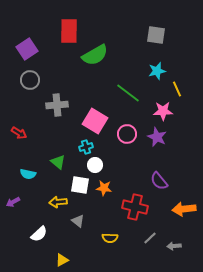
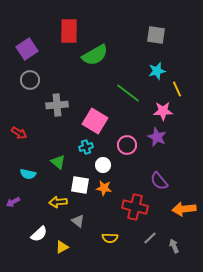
pink circle: moved 11 px down
white circle: moved 8 px right
gray arrow: rotated 72 degrees clockwise
yellow triangle: moved 13 px up
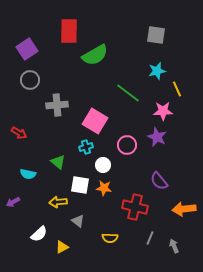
gray line: rotated 24 degrees counterclockwise
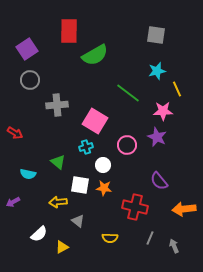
red arrow: moved 4 px left
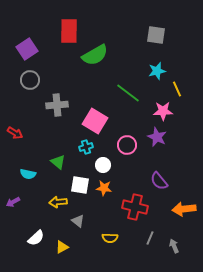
white semicircle: moved 3 px left, 4 px down
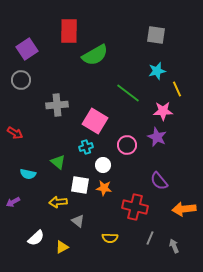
gray circle: moved 9 px left
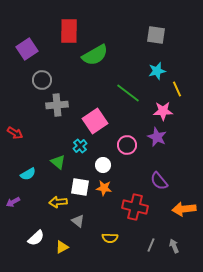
gray circle: moved 21 px right
pink square: rotated 25 degrees clockwise
cyan cross: moved 6 px left, 1 px up; rotated 24 degrees counterclockwise
cyan semicircle: rotated 42 degrees counterclockwise
white square: moved 2 px down
gray line: moved 1 px right, 7 px down
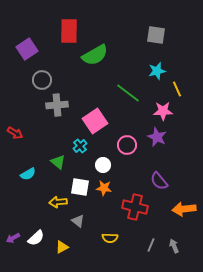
purple arrow: moved 36 px down
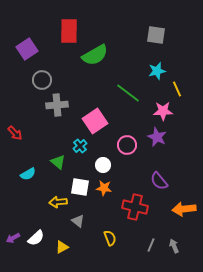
red arrow: rotated 14 degrees clockwise
yellow semicircle: rotated 112 degrees counterclockwise
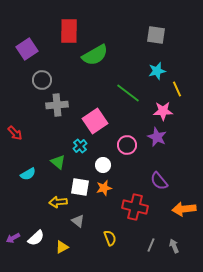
orange star: rotated 21 degrees counterclockwise
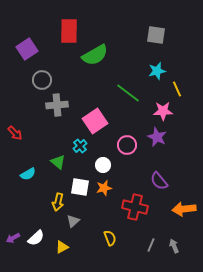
yellow arrow: rotated 72 degrees counterclockwise
gray triangle: moved 5 px left; rotated 40 degrees clockwise
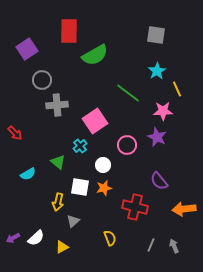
cyan star: rotated 18 degrees counterclockwise
